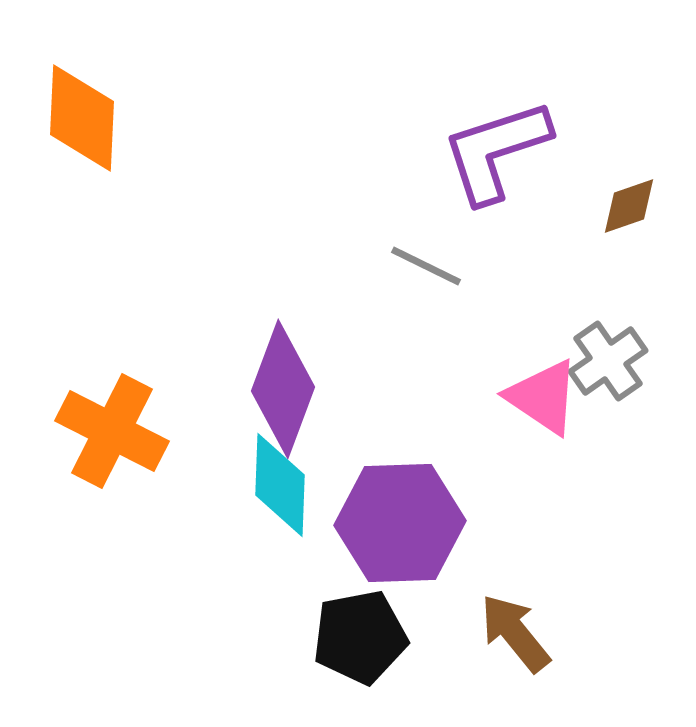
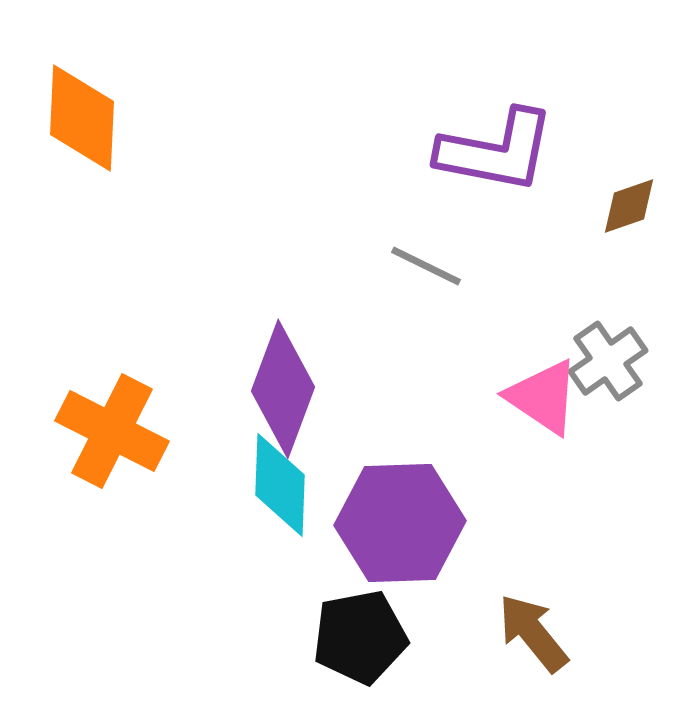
purple L-shape: rotated 151 degrees counterclockwise
brown arrow: moved 18 px right
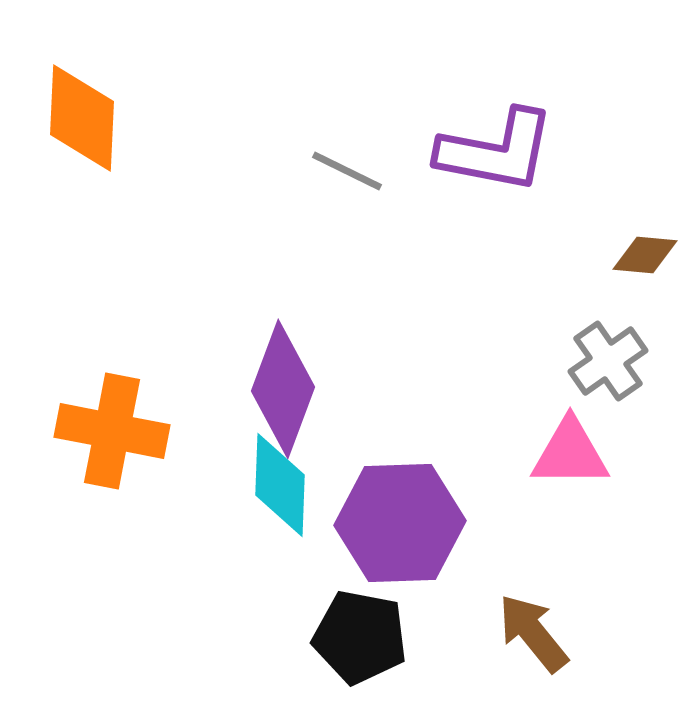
brown diamond: moved 16 px right, 49 px down; rotated 24 degrees clockwise
gray line: moved 79 px left, 95 px up
pink triangle: moved 27 px right, 56 px down; rotated 34 degrees counterclockwise
orange cross: rotated 16 degrees counterclockwise
black pentagon: rotated 22 degrees clockwise
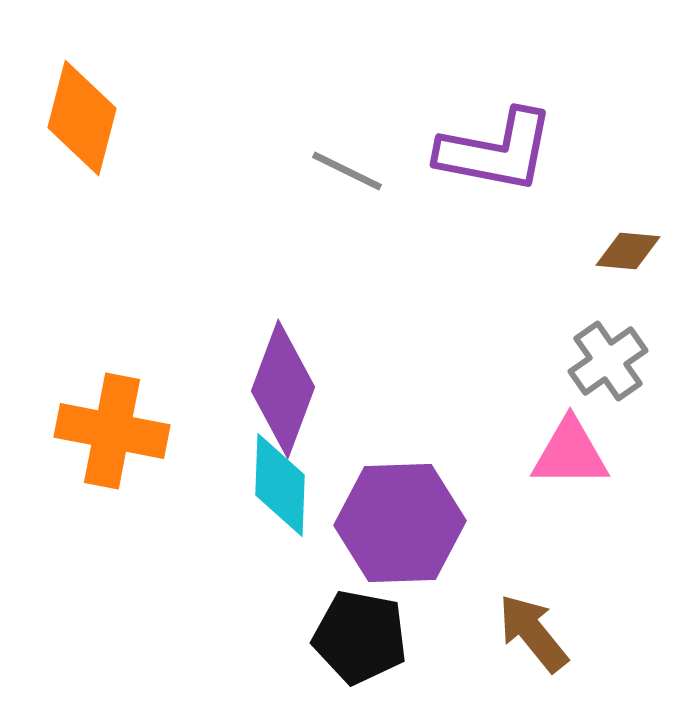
orange diamond: rotated 12 degrees clockwise
brown diamond: moved 17 px left, 4 px up
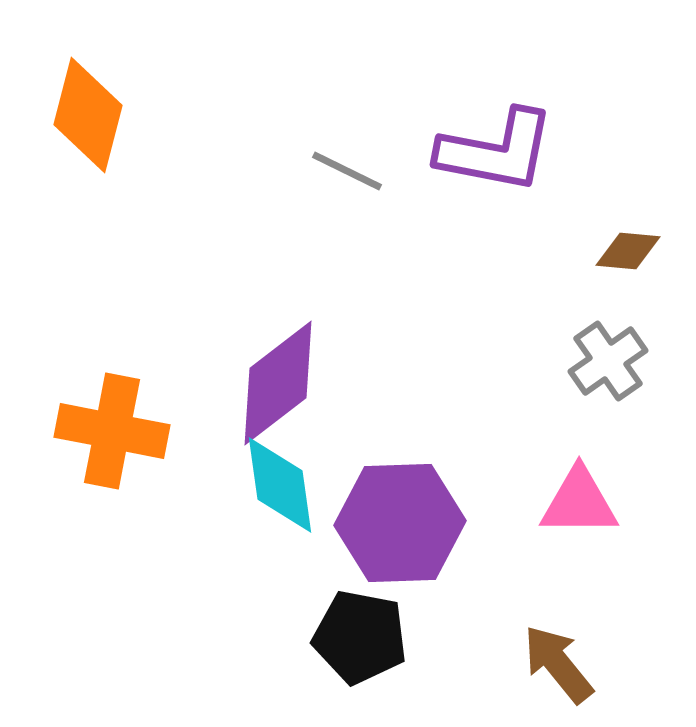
orange diamond: moved 6 px right, 3 px up
purple diamond: moved 5 px left, 6 px up; rotated 32 degrees clockwise
pink triangle: moved 9 px right, 49 px down
cyan diamond: rotated 10 degrees counterclockwise
brown arrow: moved 25 px right, 31 px down
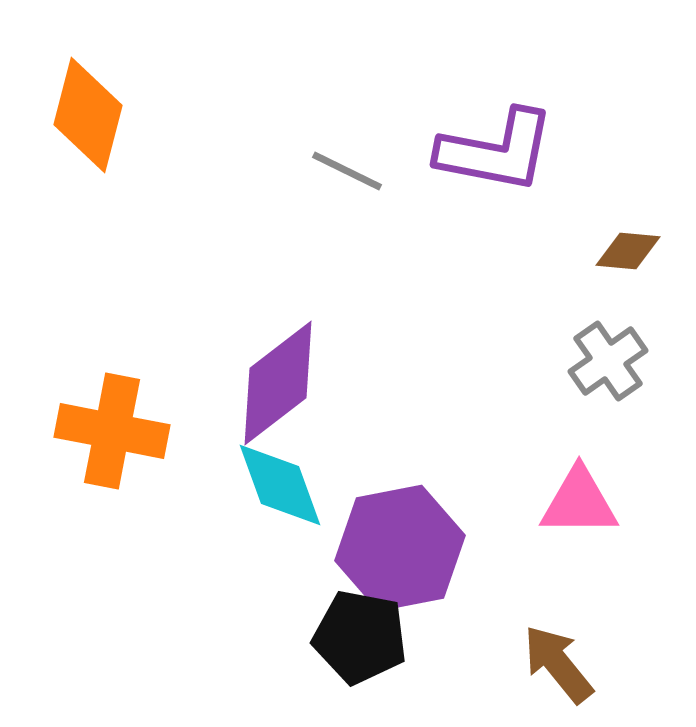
cyan diamond: rotated 12 degrees counterclockwise
purple hexagon: moved 25 px down; rotated 9 degrees counterclockwise
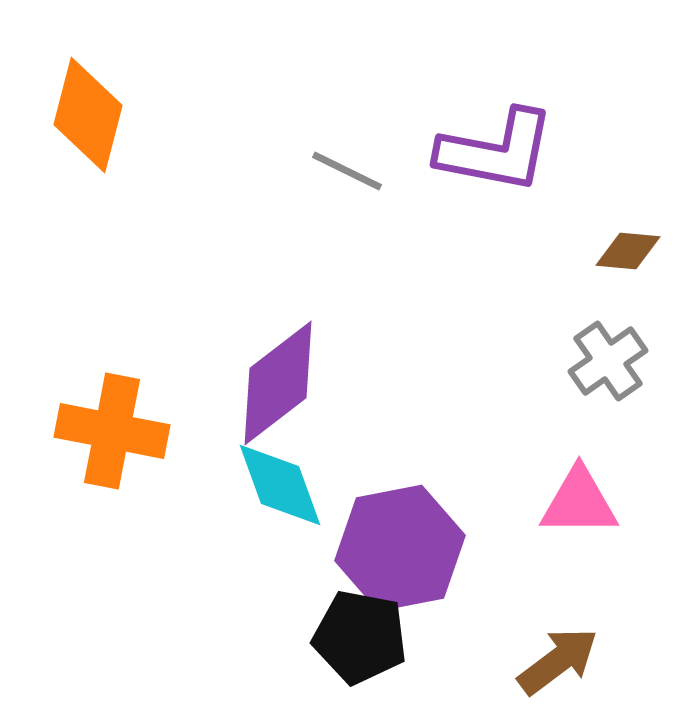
brown arrow: moved 3 px up; rotated 92 degrees clockwise
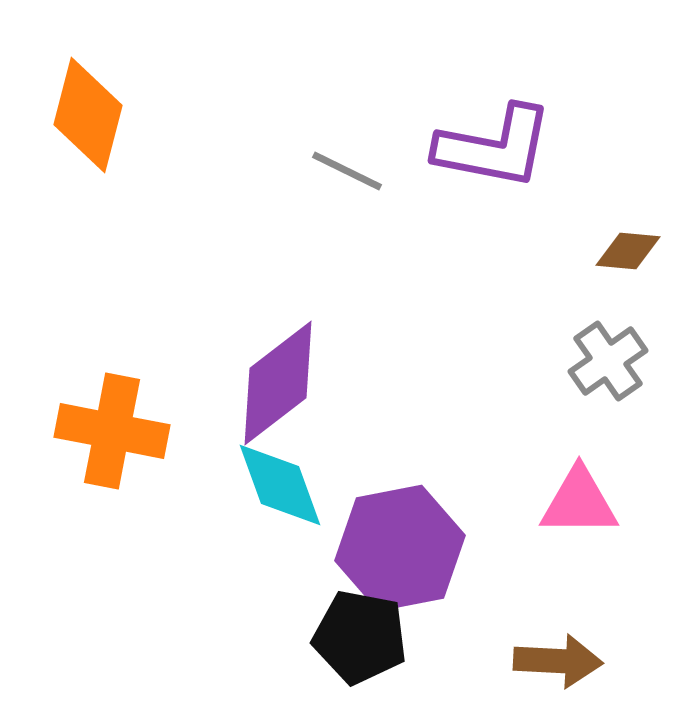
purple L-shape: moved 2 px left, 4 px up
brown arrow: rotated 40 degrees clockwise
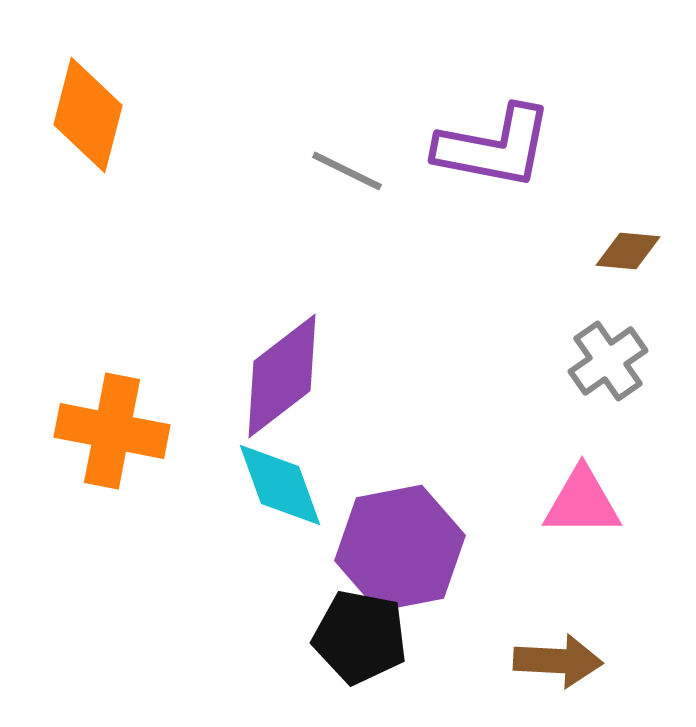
purple diamond: moved 4 px right, 7 px up
pink triangle: moved 3 px right
